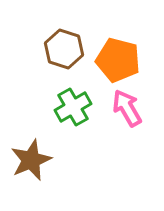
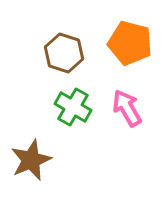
brown hexagon: moved 4 px down
orange pentagon: moved 12 px right, 17 px up
green cross: rotated 30 degrees counterclockwise
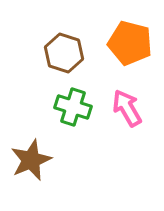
green cross: rotated 12 degrees counterclockwise
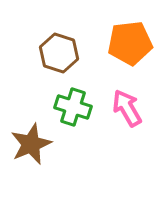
orange pentagon: rotated 21 degrees counterclockwise
brown hexagon: moved 5 px left
brown star: moved 16 px up
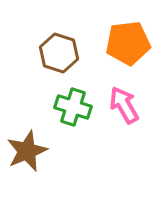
orange pentagon: moved 2 px left
pink arrow: moved 3 px left, 3 px up
brown star: moved 4 px left, 7 px down
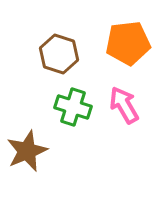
brown hexagon: moved 1 px down
